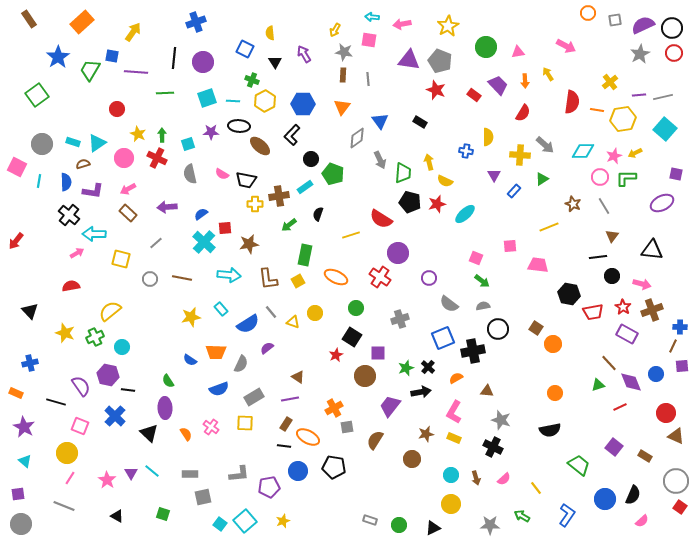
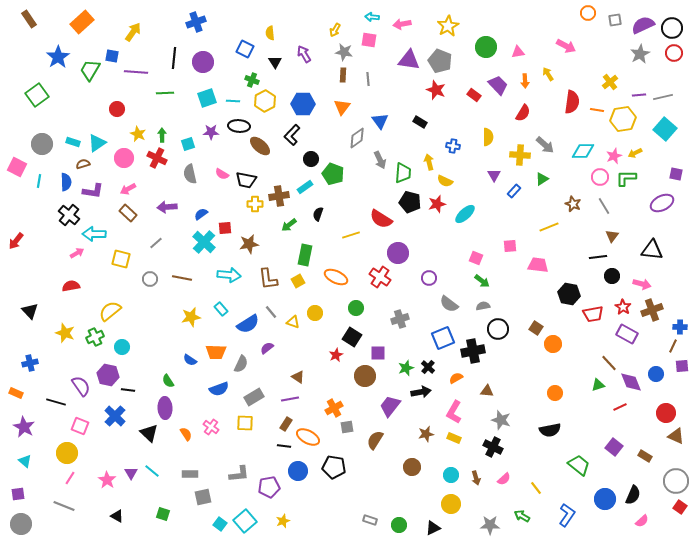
blue cross at (466, 151): moved 13 px left, 5 px up
red trapezoid at (593, 312): moved 2 px down
brown circle at (412, 459): moved 8 px down
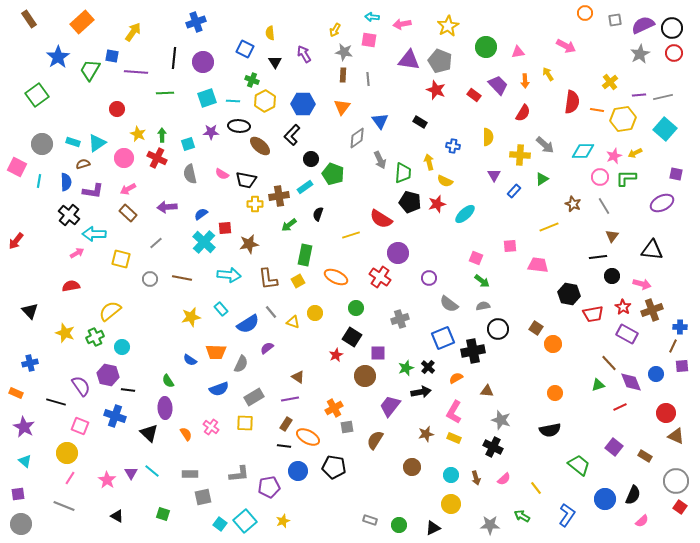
orange circle at (588, 13): moved 3 px left
blue cross at (115, 416): rotated 25 degrees counterclockwise
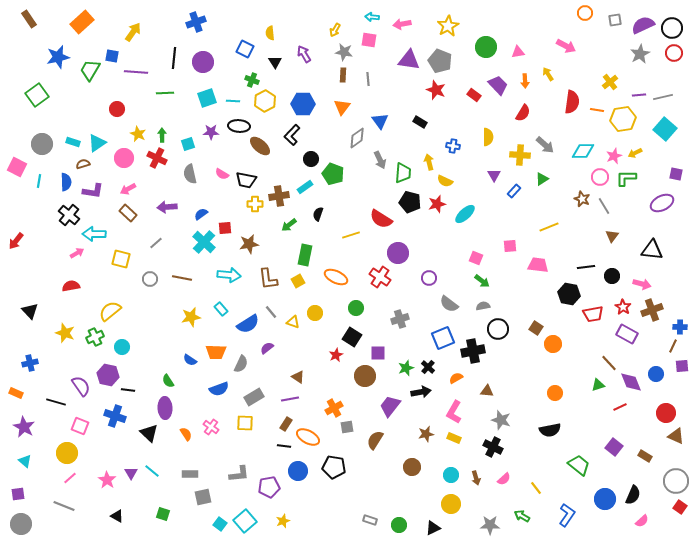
blue star at (58, 57): rotated 20 degrees clockwise
brown star at (573, 204): moved 9 px right, 5 px up
black line at (598, 257): moved 12 px left, 10 px down
pink line at (70, 478): rotated 16 degrees clockwise
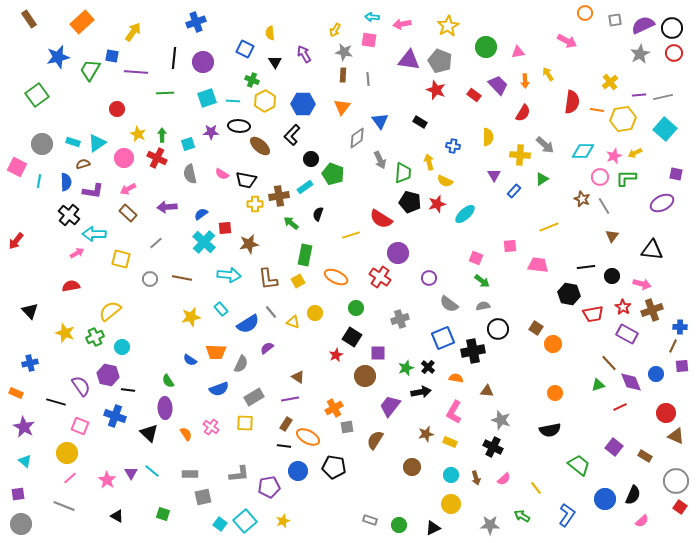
pink arrow at (566, 46): moved 1 px right, 5 px up
green arrow at (289, 225): moved 2 px right, 2 px up; rotated 77 degrees clockwise
orange semicircle at (456, 378): rotated 40 degrees clockwise
yellow rectangle at (454, 438): moved 4 px left, 4 px down
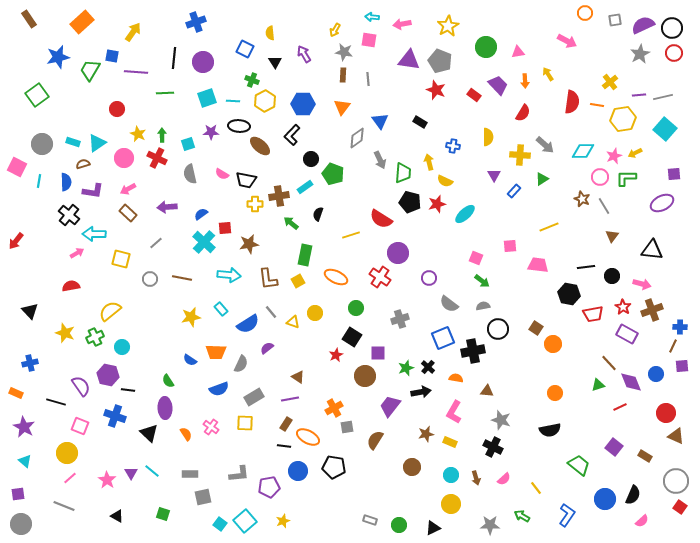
orange line at (597, 110): moved 5 px up
purple square at (676, 174): moved 2 px left; rotated 16 degrees counterclockwise
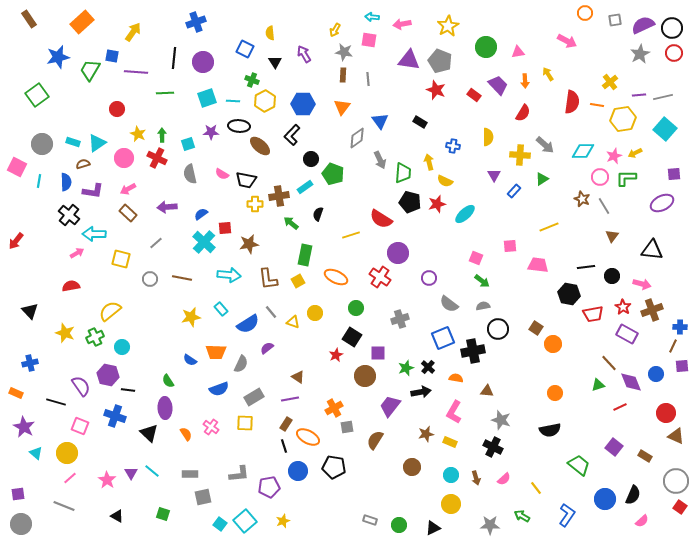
black line at (284, 446): rotated 64 degrees clockwise
cyan triangle at (25, 461): moved 11 px right, 8 px up
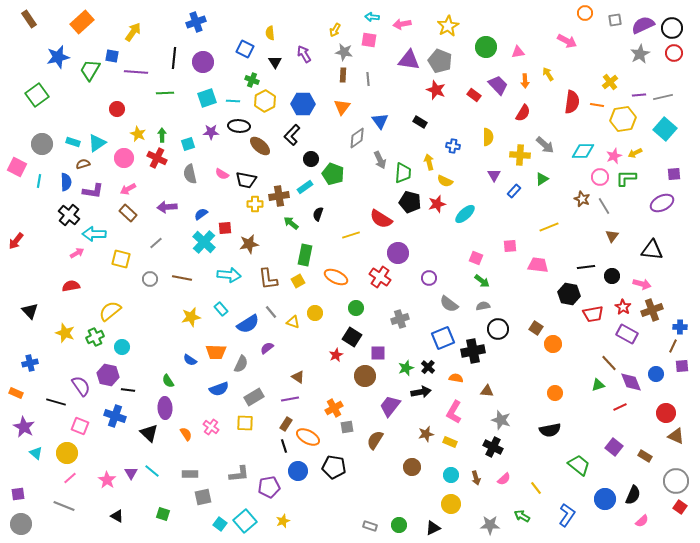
gray rectangle at (370, 520): moved 6 px down
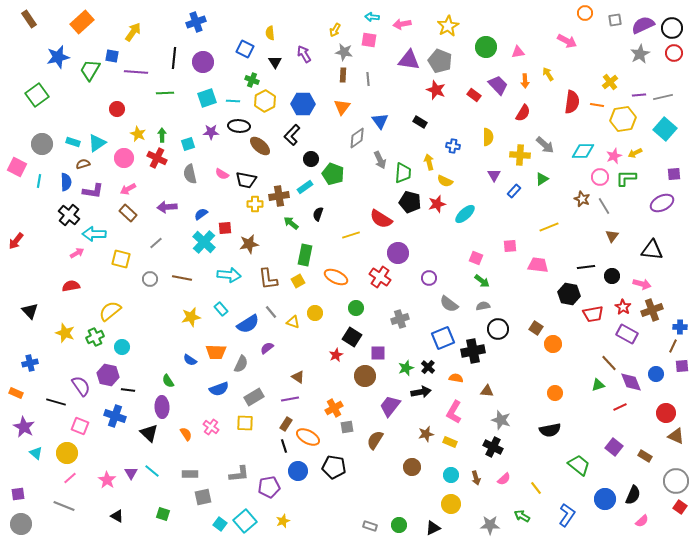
purple ellipse at (165, 408): moved 3 px left, 1 px up
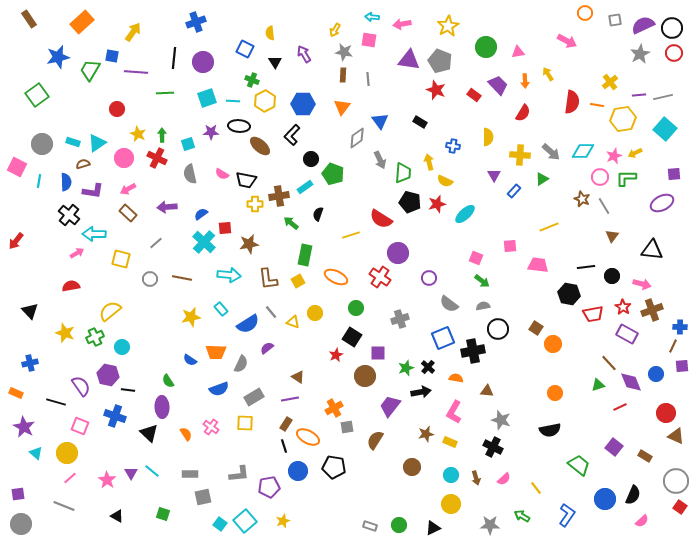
gray arrow at (545, 145): moved 6 px right, 7 px down
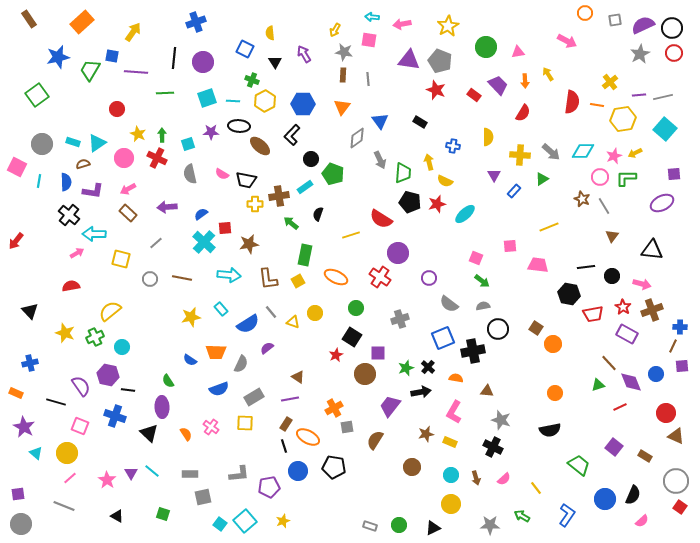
brown circle at (365, 376): moved 2 px up
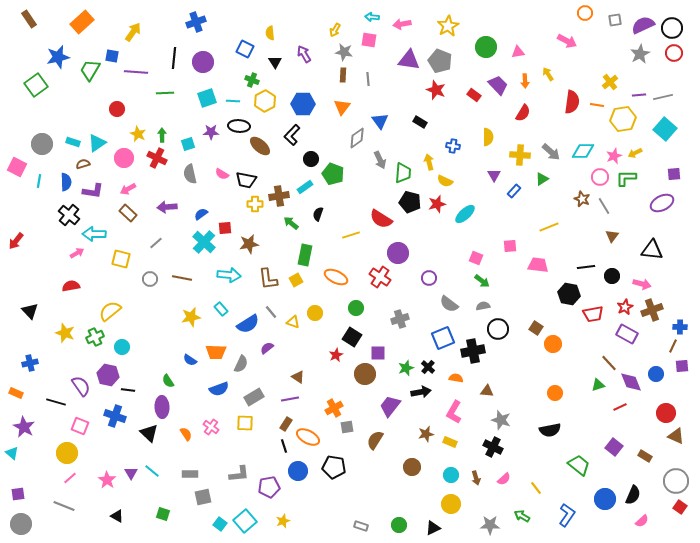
green square at (37, 95): moved 1 px left, 10 px up
yellow square at (298, 281): moved 2 px left, 1 px up
red star at (623, 307): moved 2 px right; rotated 14 degrees clockwise
cyan triangle at (36, 453): moved 24 px left
gray rectangle at (370, 526): moved 9 px left
